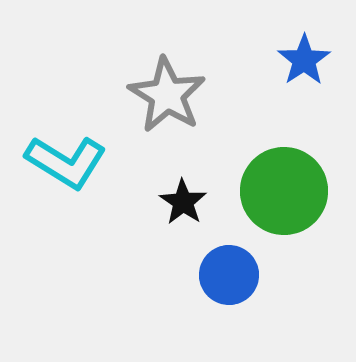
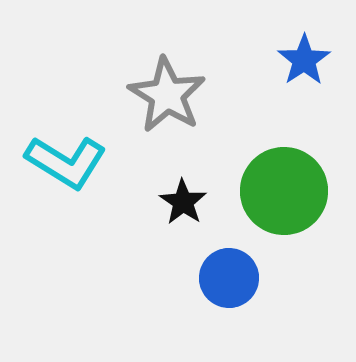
blue circle: moved 3 px down
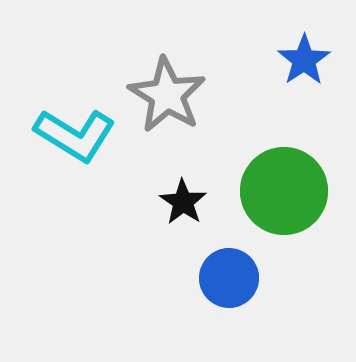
cyan L-shape: moved 9 px right, 27 px up
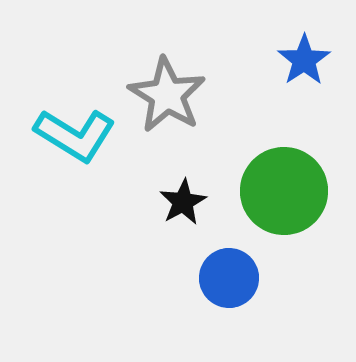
black star: rotated 9 degrees clockwise
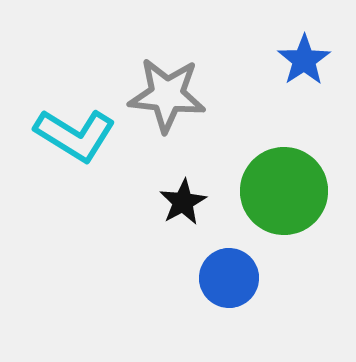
gray star: rotated 26 degrees counterclockwise
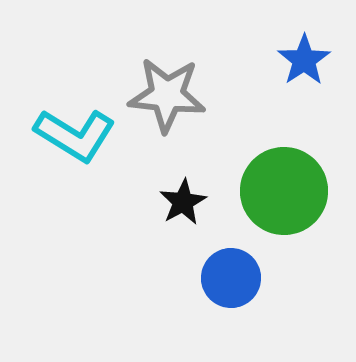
blue circle: moved 2 px right
